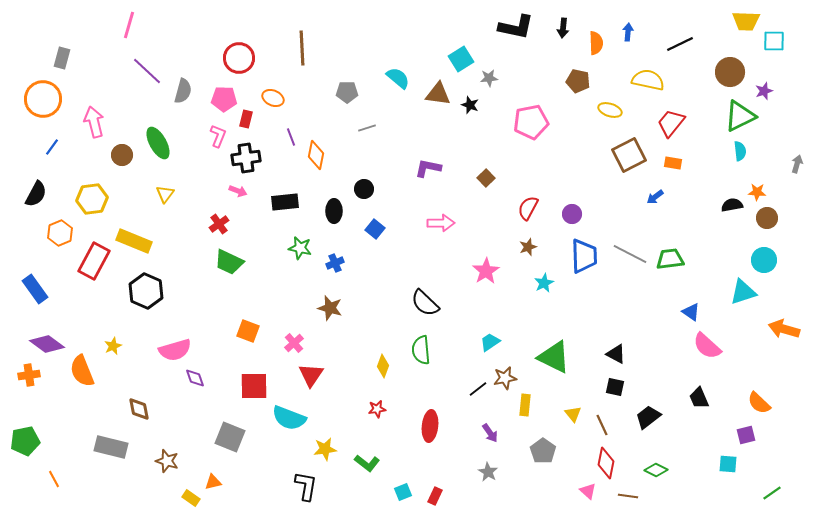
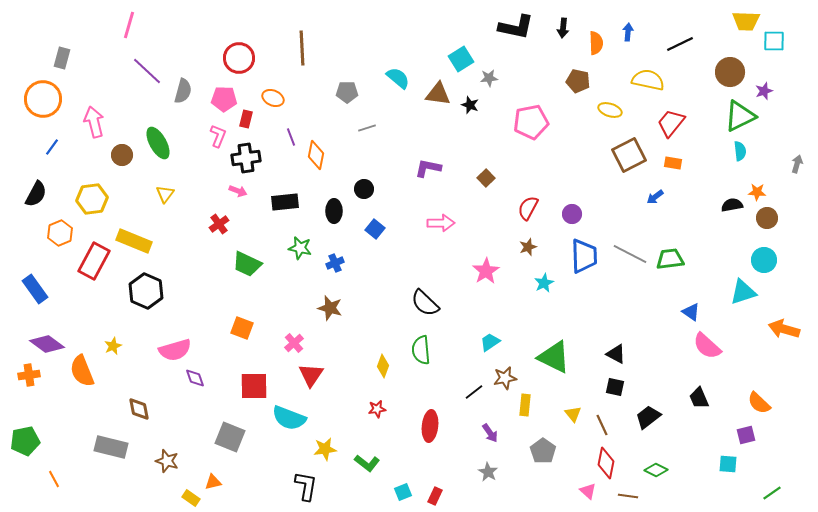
green trapezoid at (229, 262): moved 18 px right, 2 px down
orange square at (248, 331): moved 6 px left, 3 px up
black line at (478, 389): moved 4 px left, 3 px down
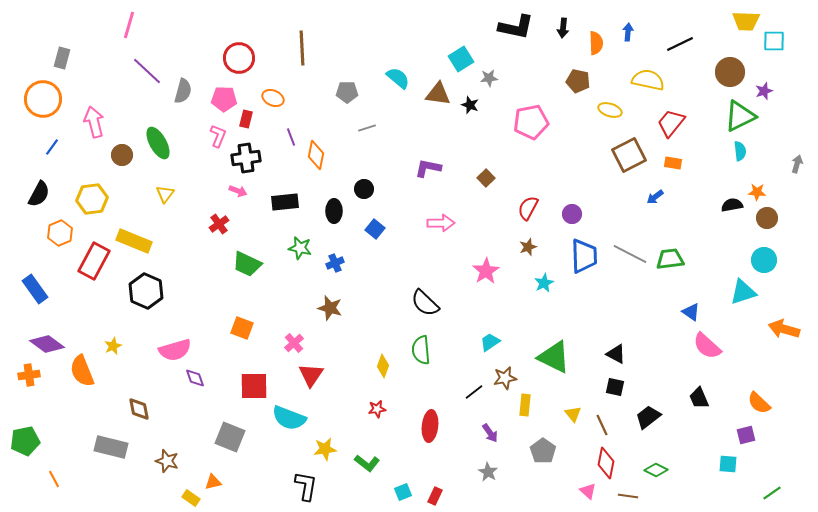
black semicircle at (36, 194): moved 3 px right
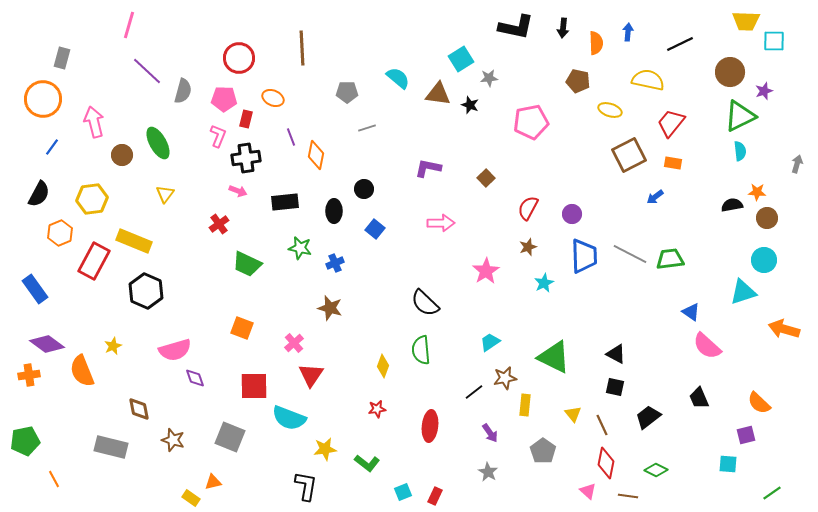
brown star at (167, 461): moved 6 px right, 21 px up
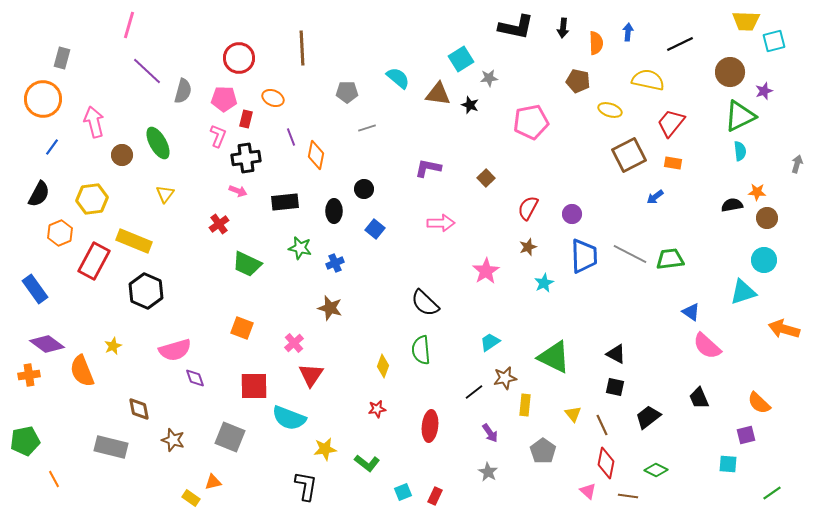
cyan square at (774, 41): rotated 15 degrees counterclockwise
